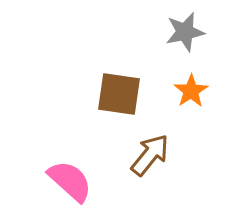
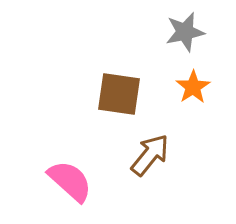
orange star: moved 2 px right, 4 px up
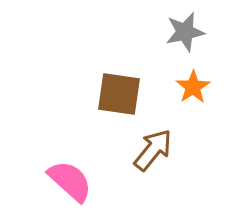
brown arrow: moved 3 px right, 5 px up
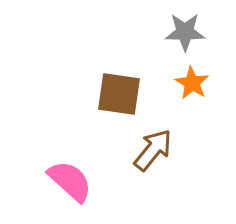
gray star: rotated 12 degrees clockwise
orange star: moved 1 px left, 4 px up; rotated 8 degrees counterclockwise
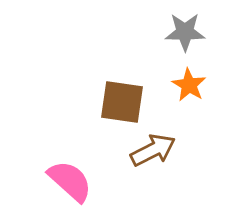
orange star: moved 3 px left, 2 px down
brown square: moved 3 px right, 8 px down
brown arrow: rotated 24 degrees clockwise
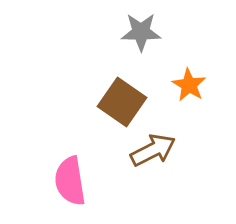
gray star: moved 44 px left
brown square: rotated 27 degrees clockwise
pink semicircle: rotated 141 degrees counterclockwise
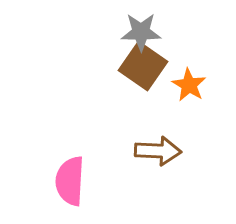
brown square: moved 21 px right, 36 px up
brown arrow: moved 5 px right, 1 px down; rotated 30 degrees clockwise
pink semicircle: rotated 12 degrees clockwise
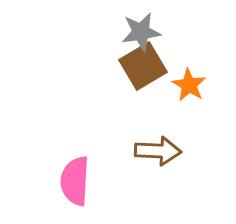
gray star: rotated 9 degrees counterclockwise
brown square: rotated 24 degrees clockwise
pink semicircle: moved 5 px right
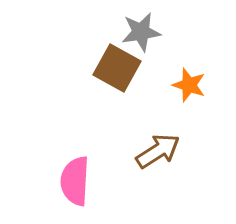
brown square: moved 26 px left, 2 px down; rotated 30 degrees counterclockwise
orange star: rotated 12 degrees counterclockwise
brown arrow: rotated 36 degrees counterclockwise
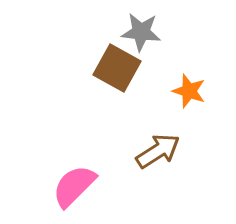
gray star: rotated 15 degrees clockwise
orange star: moved 6 px down
pink semicircle: moved 1 px left, 5 px down; rotated 42 degrees clockwise
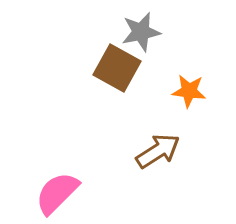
gray star: rotated 18 degrees counterclockwise
orange star: rotated 12 degrees counterclockwise
pink semicircle: moved 17 px left, 7 px down
